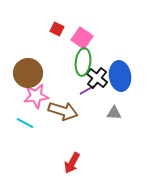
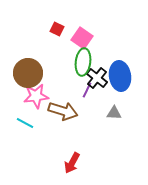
purple line: rotated 35 degrees counterclockwise
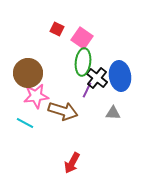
gray triangle: moved 1 px left
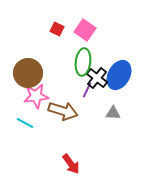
pink square: moved 3 px right, 8 px up
blue ellipse: moved 1 px left, 1 px up; rotated 36 degrees clockwise
red arrow: moved 1 px left, 1 px down; rotated 65 degrees counterclockwise
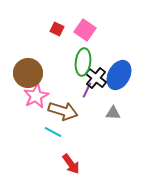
black cross: moved 1 px left
pink star: rotated 20 degrees counterclockwise
cyan line: moved 28 px right, 9 px down
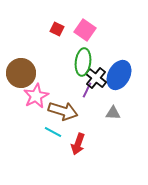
brown circle: moved 7 px left
red arrow: moved 7 px right, 20 px up; rotated 55 degrees clockwise
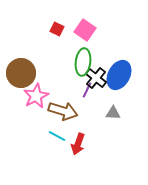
cyan line: moved 4 px right, 4 px down
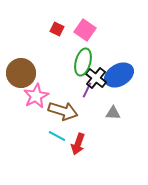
green ellipse: rotated 8 degrees clockwise
blue ellipse: rotated 32 degrees clockwise
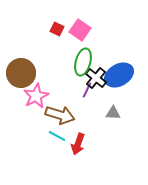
pink square: moved 5 px left
brown arrow: moved 3 px left, 4 px down
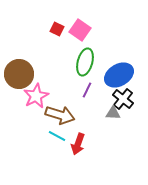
green ellipse: moved 2 px right
brown circle: moved 2 px left, 1 px down
black cross: moved 27 px right, 21 px down
